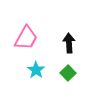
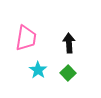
pink trapezoid: rotated 20 degrees counterclockwise
cyan star: moved 2 px right
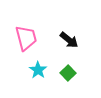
pink trapezoid: rotated 24 degrees counterclockwise
black arrow: moved 3 px up; rotated 132 degrees clockwise
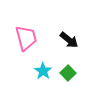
cyan star: moved 5 px right, 1 px down
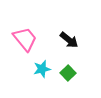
pink trapezoid: moved 1 px left, 1 px down; rotated 24 degrees counterclockwise
cyan star: moved 1 px left, 2 px up; rotated 24 degrees clockwise
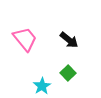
cyan star: moved 17 px down; rotated 18 degrees counterclockwise
